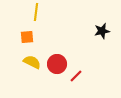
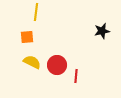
red circle: moved 1 px down
red line: rotated 40 degrees counterclockwise
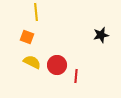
yellow line: rotated 12 degrees counterclockwise
black star: moved 1 px left, 4 px down
orange square: rotated 24 degrees clockwise
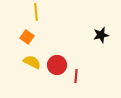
orange square: rotated 16 degrees clockwise
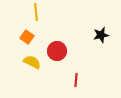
red circle: moved 14 px up
red line: moved 4 px down
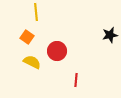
black star: moved 9 px right
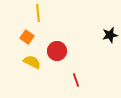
yellow line: moved 2 px right, 1 px down
red line: rotated 24 degrees counterclockwise
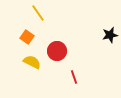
yellow line: rotated 30 degrees counterclockwise
red line: moved 2 px left, 3 px up
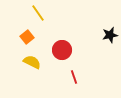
orange square: rotated 16 degrees clockwise
red circle: moved 5 px right, 1 px up
